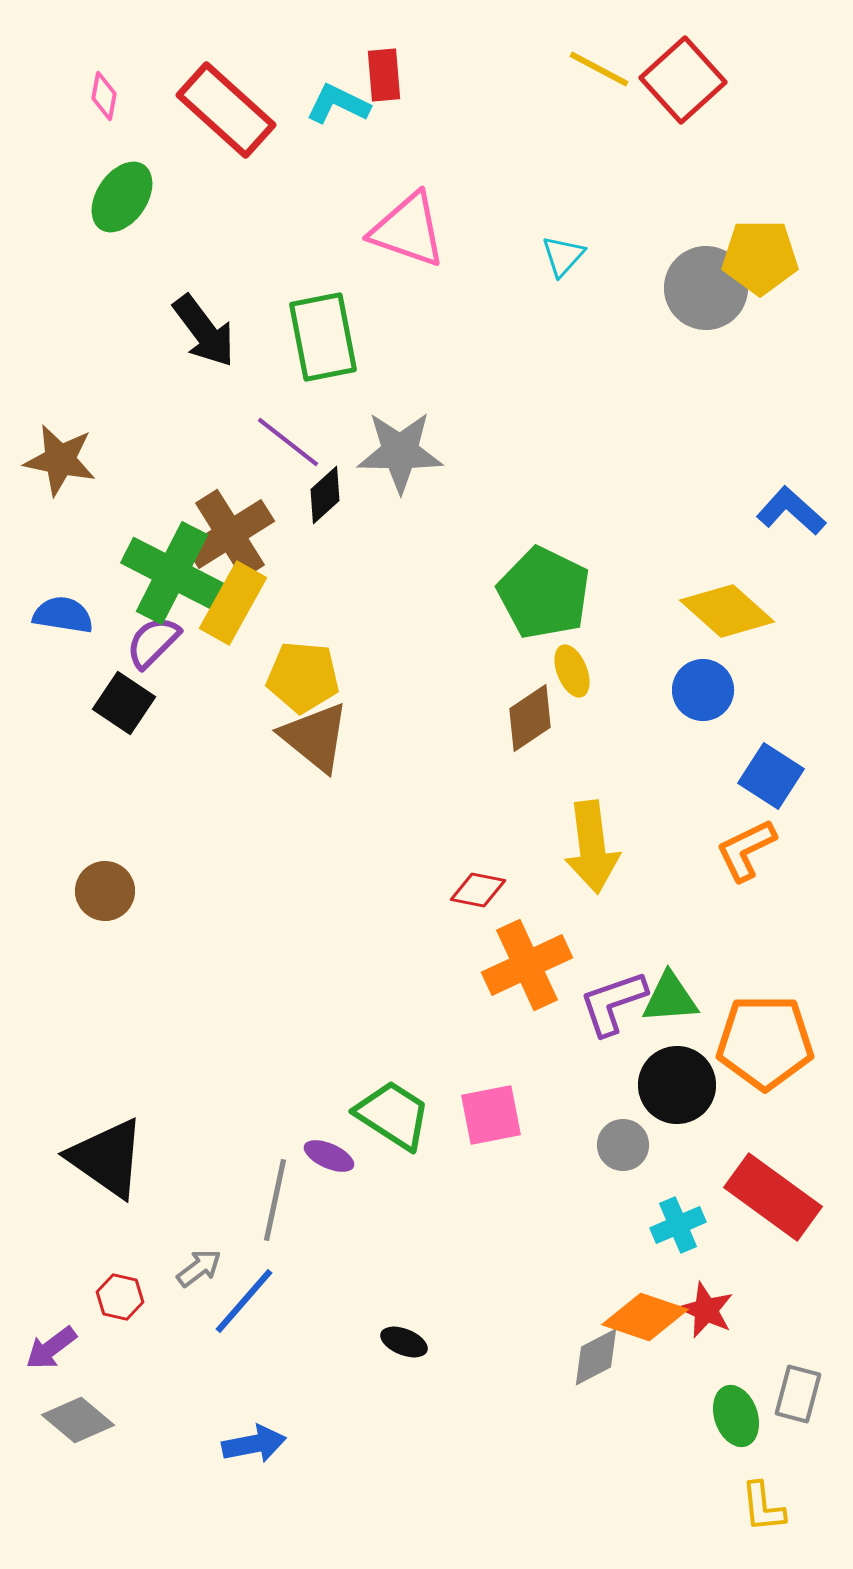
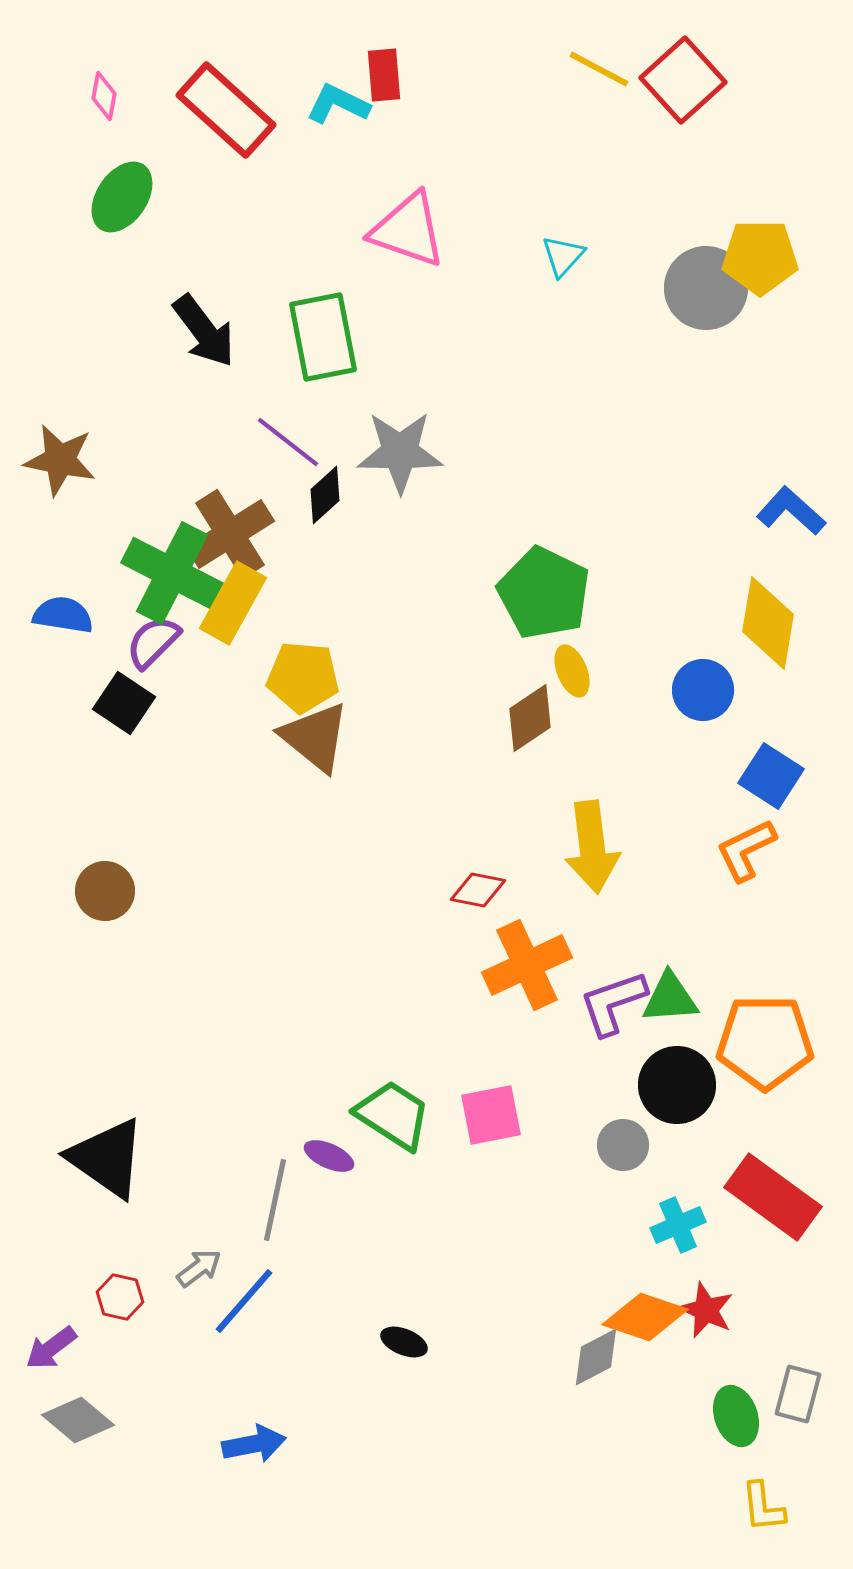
yellow diamond at (727, 611): moved 41 px right, 12 px down; rotated 58 degrees clockwise
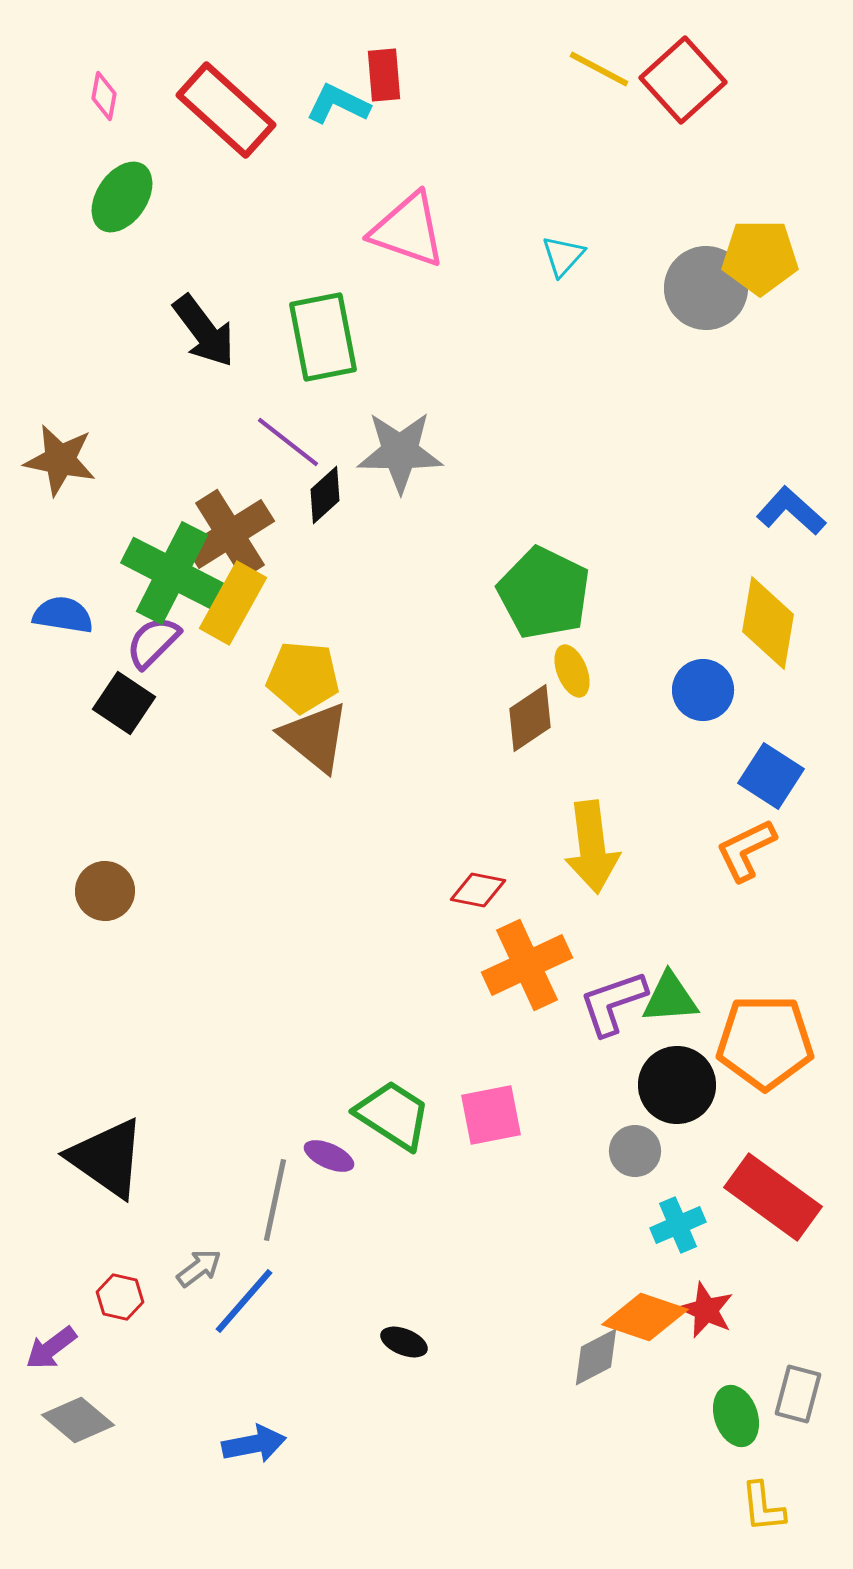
gray circle at (623, 1145): moved 12 px right, 6 px down
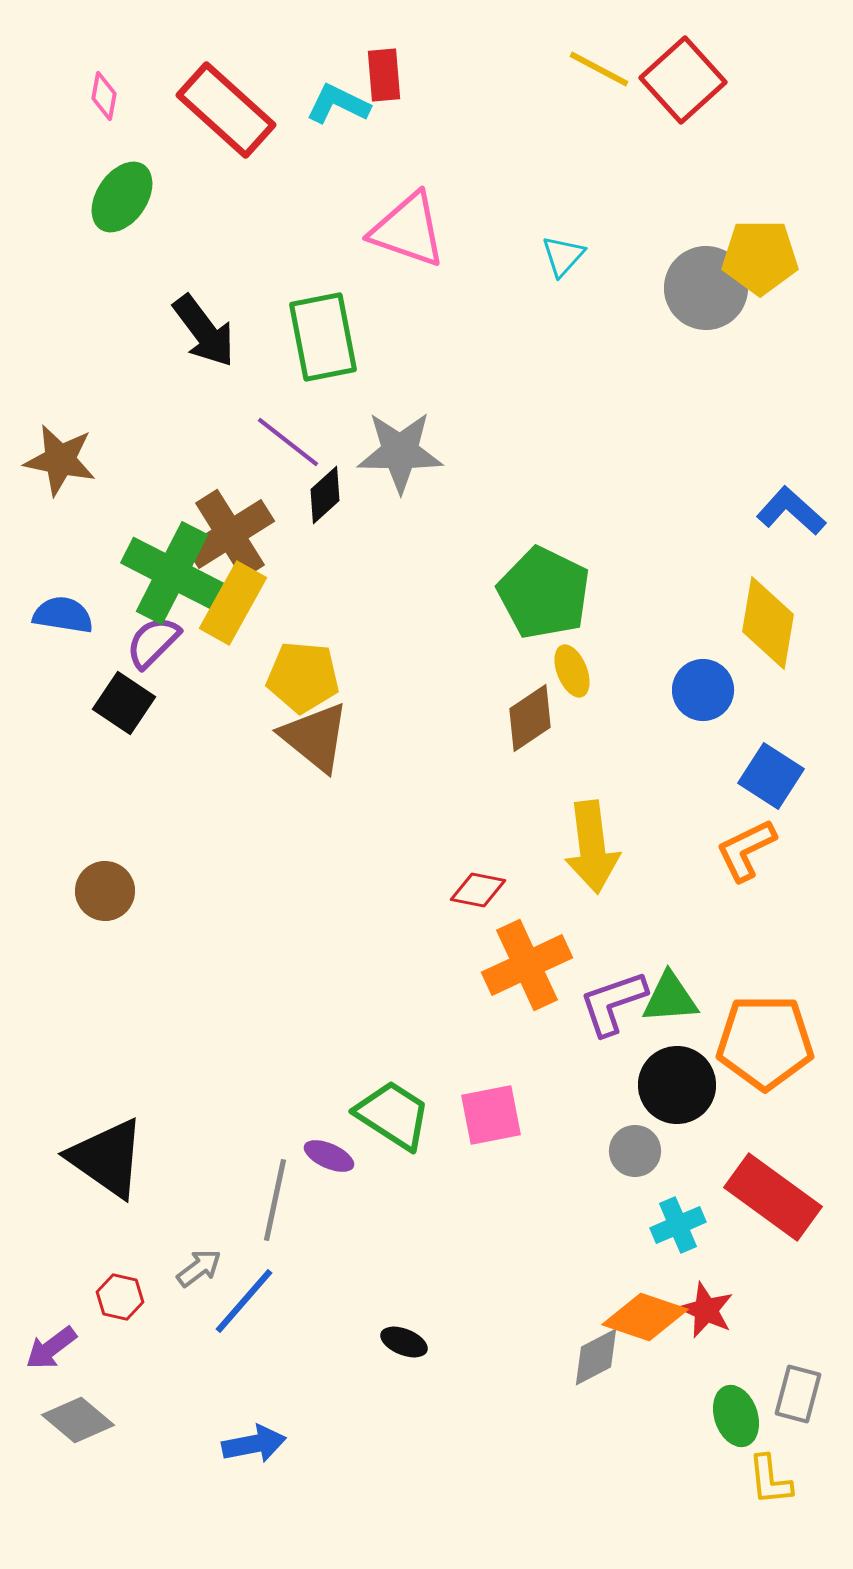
yellow L-shape at (763, 1507): moved 7 px right, 27 px up
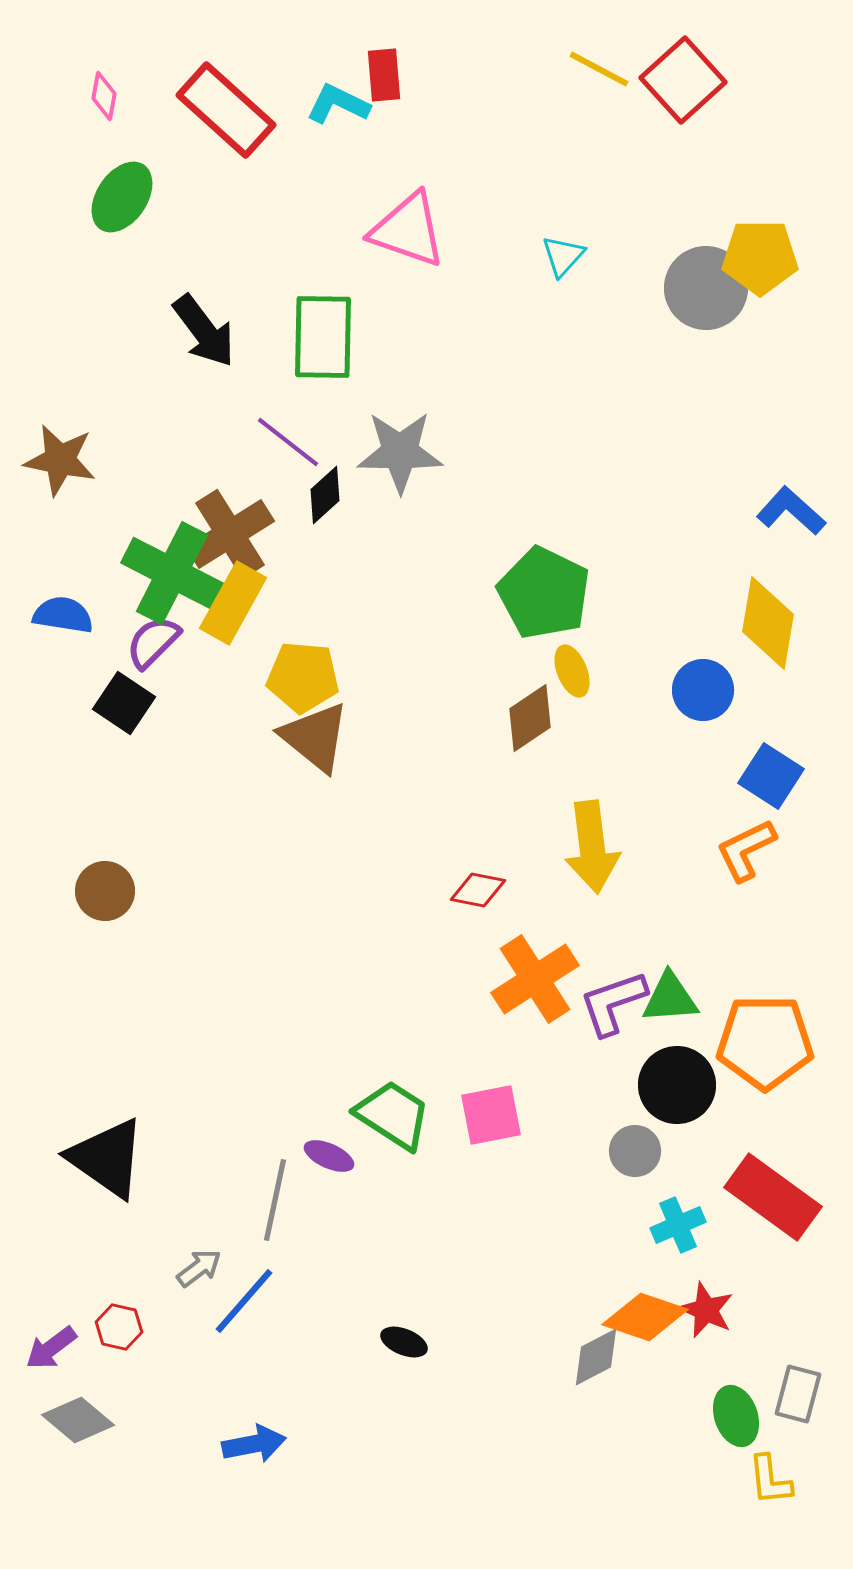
green rectangle at (323, 337): rotated 12 degrees clockwise
orange cross at (527, 965): moved 8 px right, 14 px down; rotated 8 degrees counterclockwise
red hexagon at (120, 1297): moved 1 px left, 30 px down
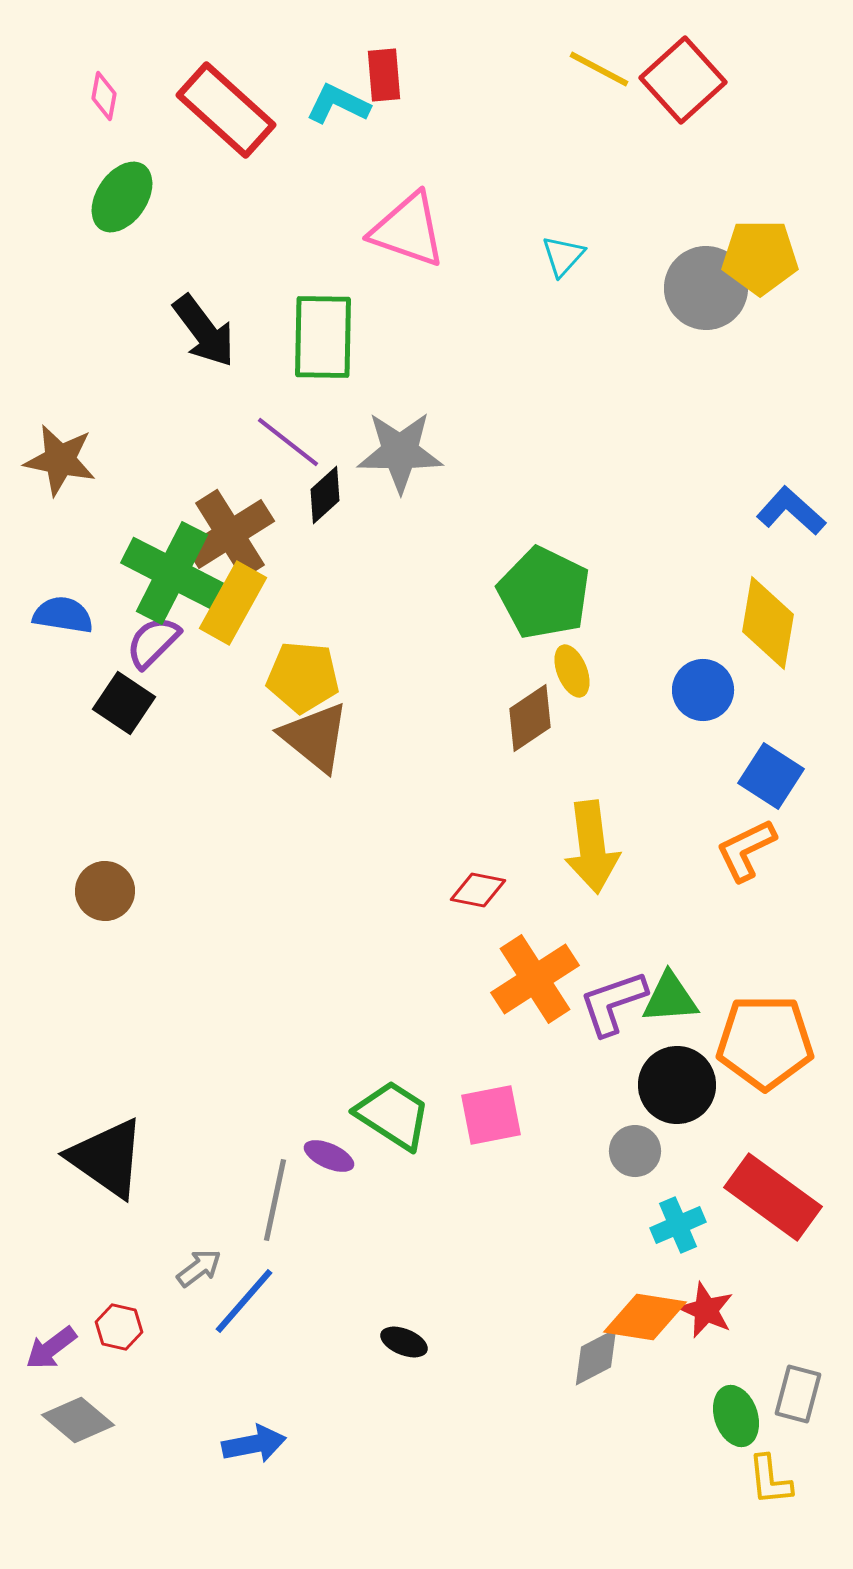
orange diamond at (645, 1317): rotated 10 degrees counterclockwise
